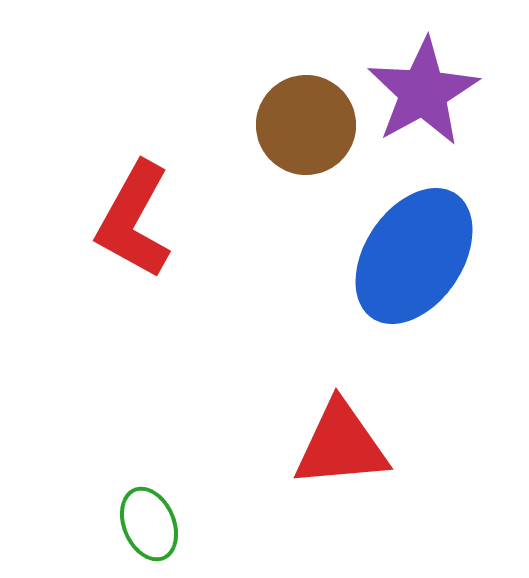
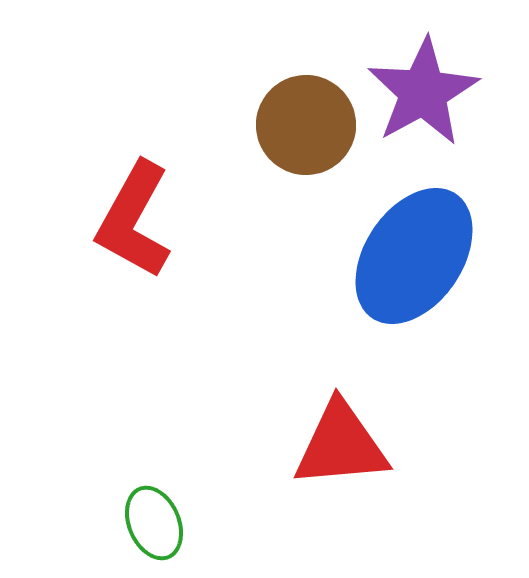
green ellipse: moved 5 px right, 1 px up
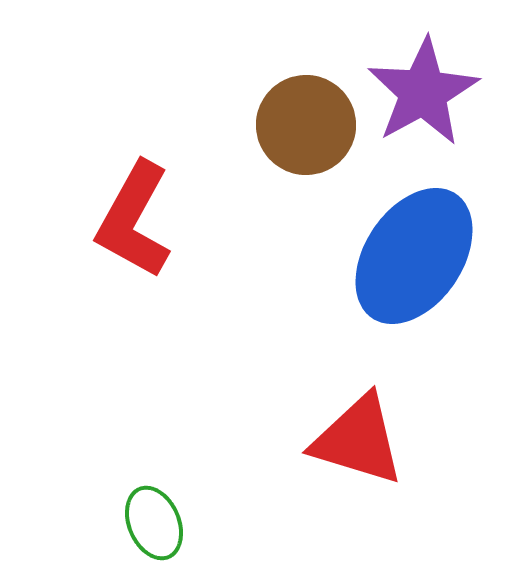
red triangle: moved 17 px right, 5 px up; rotated 22 degrees clockwise
